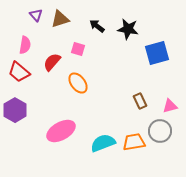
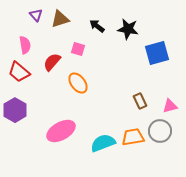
pink semicircle: rotated 18 degrees counterclockwise
orange trapezoid: moved 1 px left, 5 px up
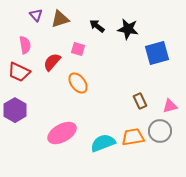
red trapezoid: rotated 15 degrees counterclockwise
pink ellipse: moved 1 px right, 2 px down
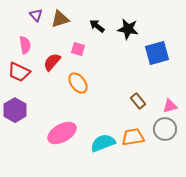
brown rectangle: moved 2 px left; rotated 14 degrees counterclockwise
gray circle: moved 5 px right, 2 px up
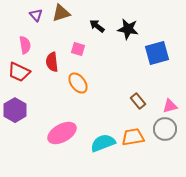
brown triangle: moved 1 px right, 6 px up
red semicircle: rotated 48 degrees counterclockwise
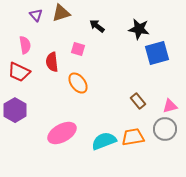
black star: moved 11 px right
cyan semicircle: moved 1 px right, 2 px up
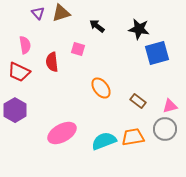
purple triangle: moved 2 px right, 2 px up
orange ellipse: moved 23 px right, 5 px down
brown rectangle: rotated 14 degrees counterclockwise
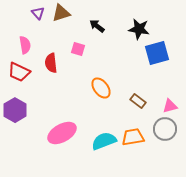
red semicircle: moved 1 px left, 1 px down
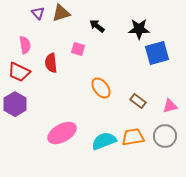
black star: rotated 10 degrees counterclockwise
purple hexagon: moved 6 px up
gray circle: moved 7 px down
